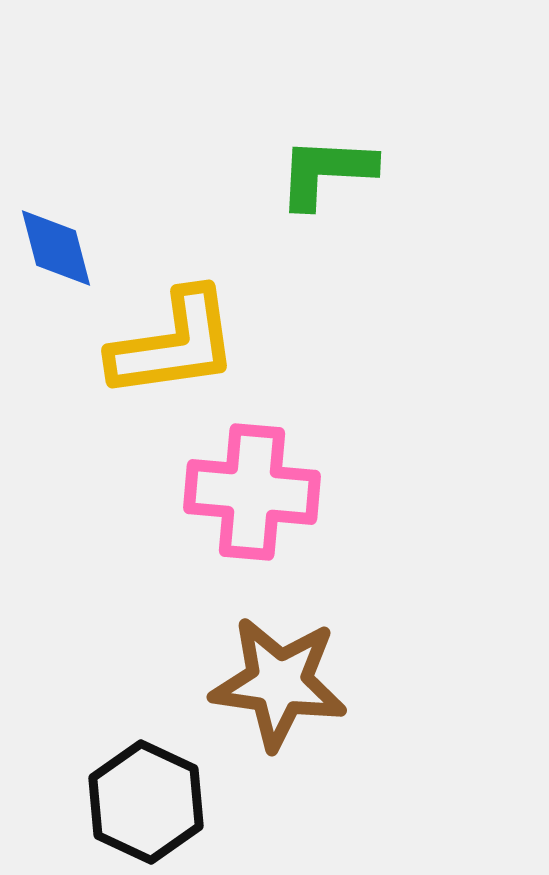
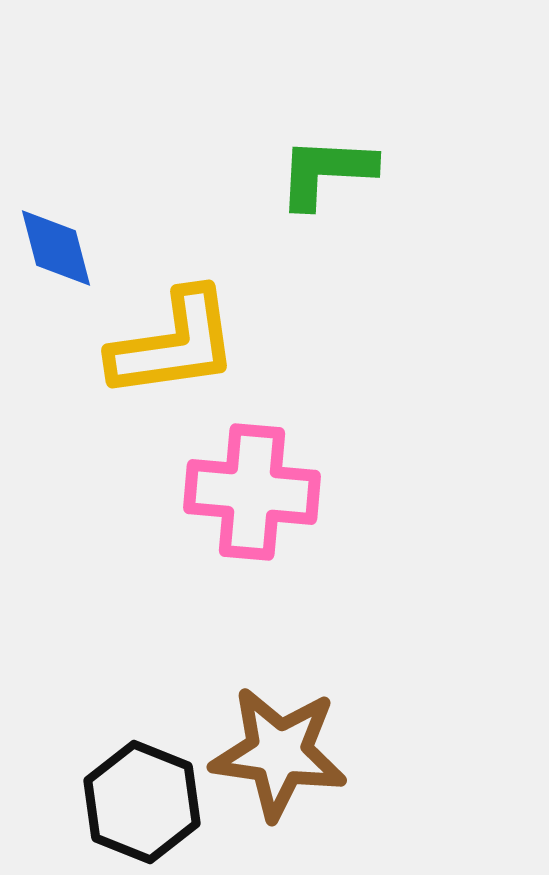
brown star: moved 70 px down
black hexagon: moved 4 px left; rotated 3 degrees counterclockwise
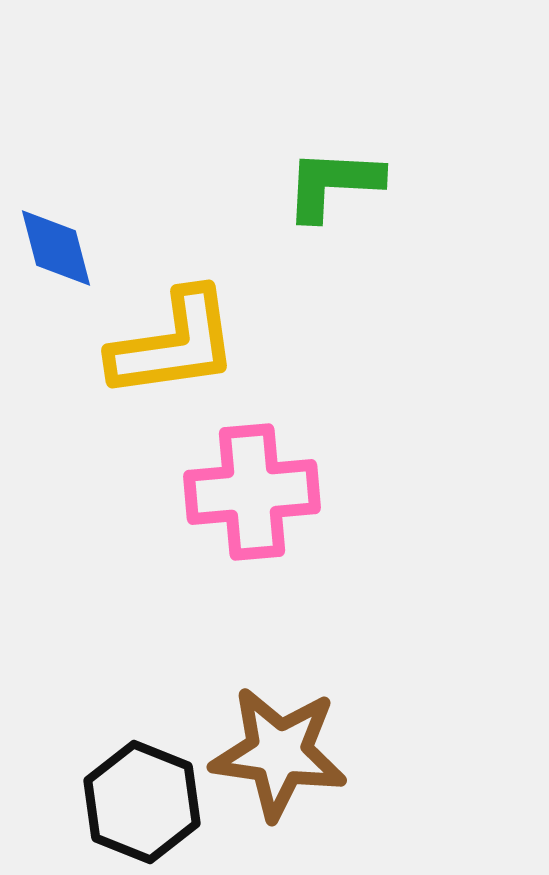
green L-shape: moved 7 px right, 12 px down
pink cross: rotated 10 degrees counterclockwise
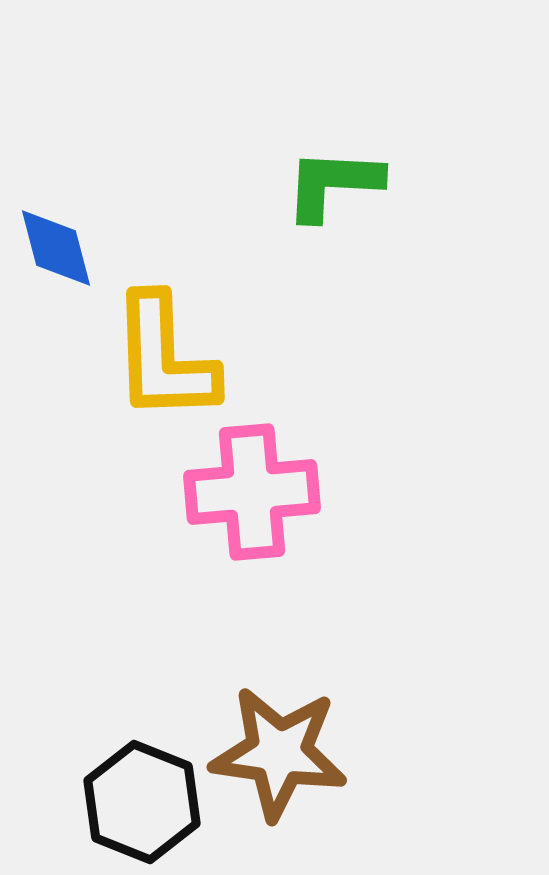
yellow L-shape: moved 10 px left, 14 px down; rotated 96 degrees clockwise
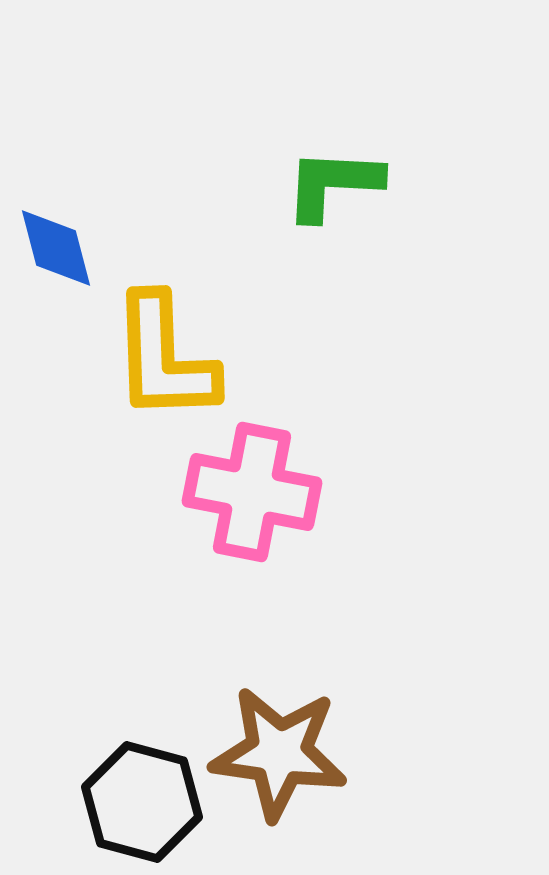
pink cross: rotated 16 degrees clockwise
black hexagon: rotated 7 degrees counterclockwise
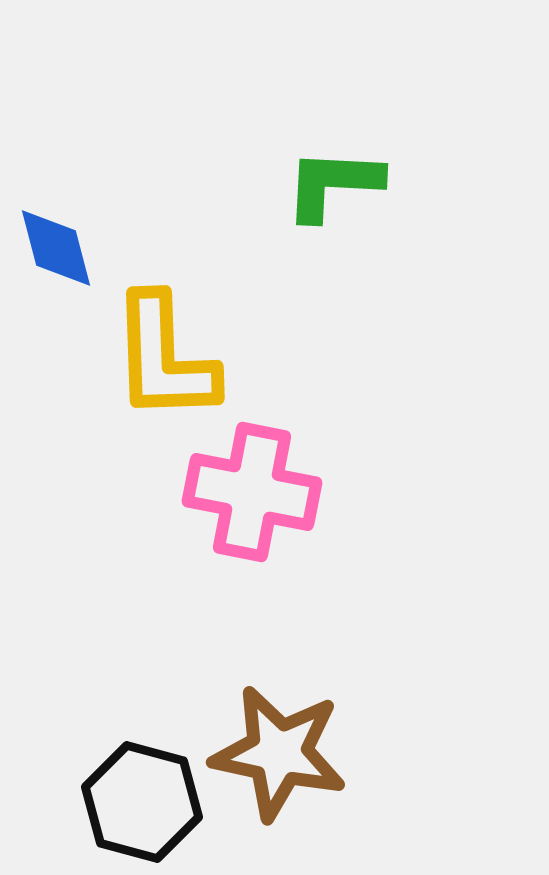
brown star: rotated 4 degrees clockwise
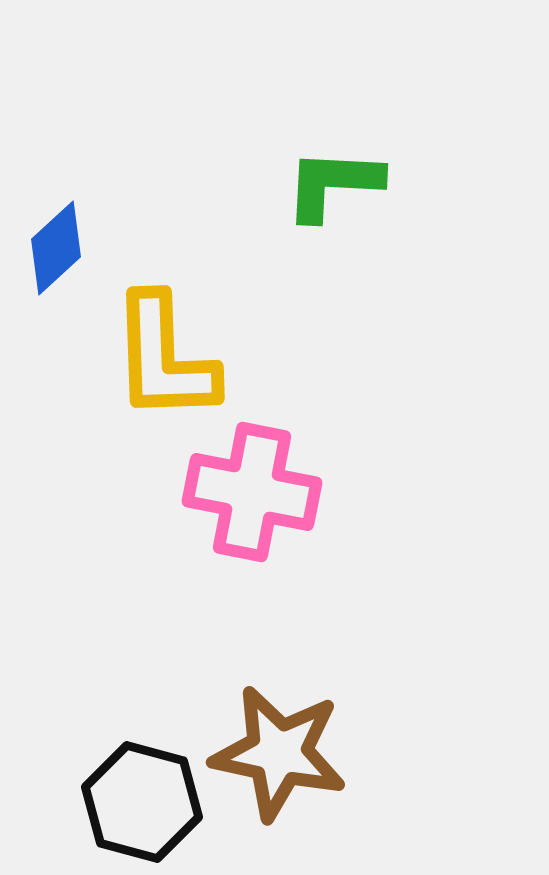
blue diamond: rotated 62 degrees clockwise
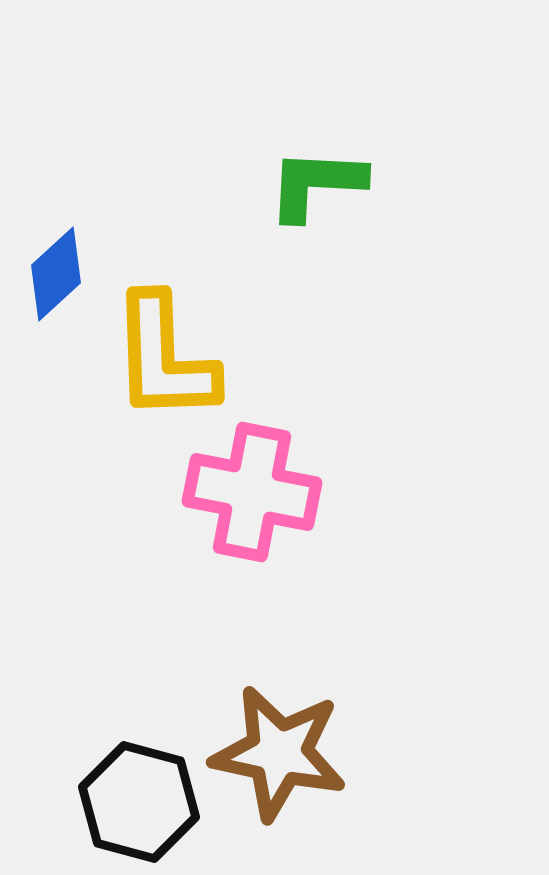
green L-shape: moved 17 px left
blue diamond: moved 26 px down
black hexagon: moved 3 px left
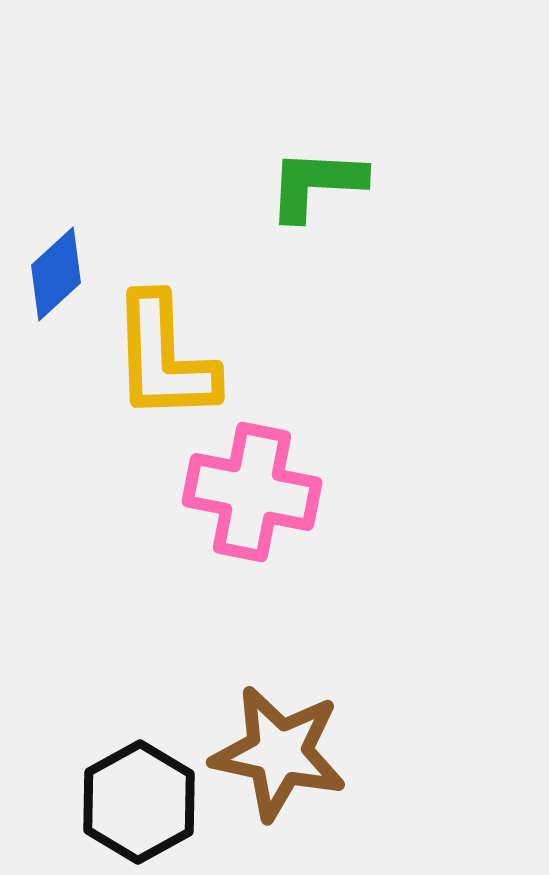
black hexagon: rotated 16 degrees clockwise
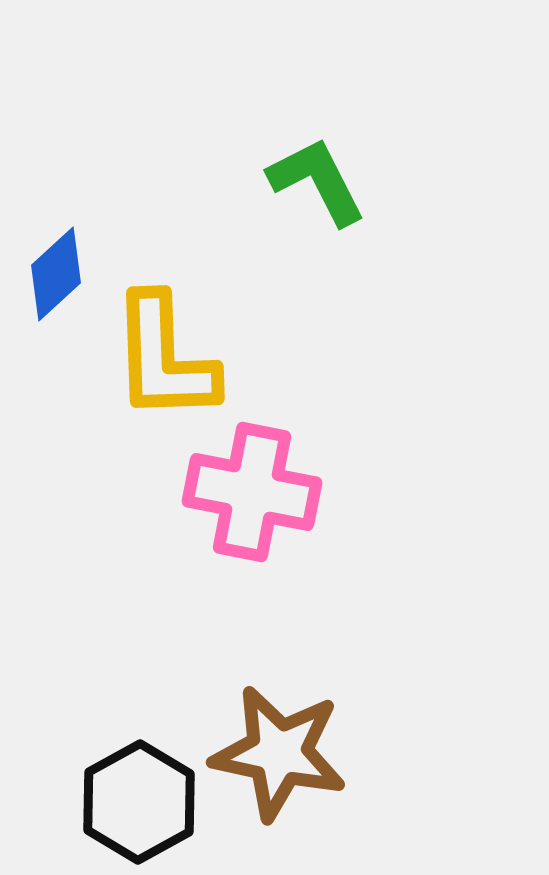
green L-shape: moved 1 px right, 3 px up; rotated 60 degrees clockwise
